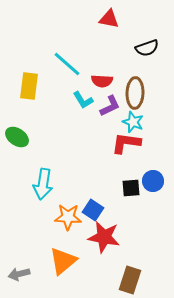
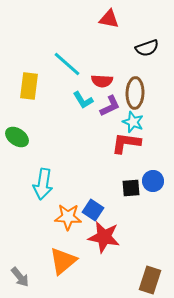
gray arrow: moved 1 px right, 3 px down; rotated 115 degrees counterclockwise
brown rectangle: moved 20 px right
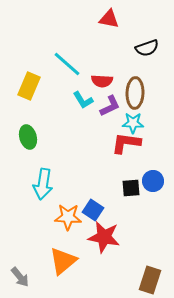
yellow rectangle: rotated 16 degrees clockwise
cyan star: moved 1 px down; rotated 20 degrees counterclockwise
green ellipse: moved 11 px right; rotated 40 degrees clockwise
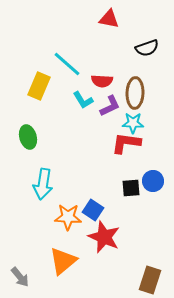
yellow rectangle: moved 10 px right
red star: rotated 12 degrees clockwise
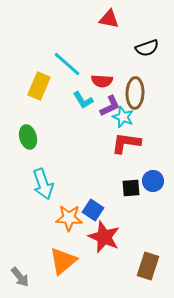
cyan star: moved 10 px left, 6 px up; rotated 20 degrees clockwise
cyan arrow: rotated 28 degrees counterclockwise
orange star: moved 1 px right, 1 px down
brown rectangle: moved 2 px left, 14 px up
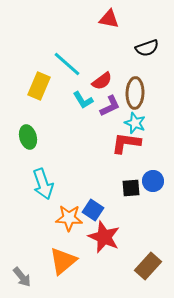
red semicircle: rotated 40 degrees counterclockwise
cyan star: moved 12 px right, 6 px down
brown rectangle: rotated 24 degrees clockwise
gray arrow: moved 2 px right
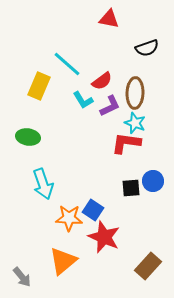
green ellipse: rotated 65 degrees counterclockwise
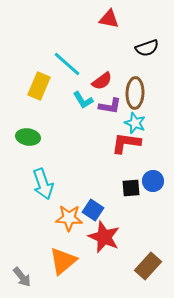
purple L-shape: rotated 35 degrees clockwise
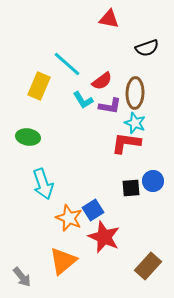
blue square: rotated 25 degrees clockwise
orange star: rotated 20 degrees clockwise
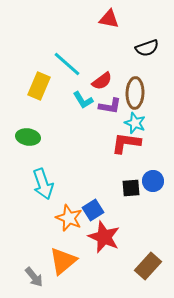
gray arrow: moved 12 px right
